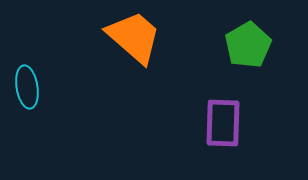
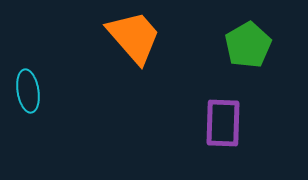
orange trapezoid: rotated 8 degrees clockwise
cyan ellipse: moved 1 px right, 4 px down
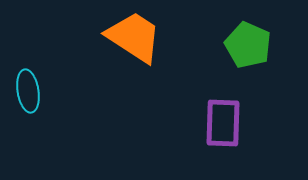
orange trapezoid: rotated 16 degrees counterclockwise
green pentagon: rotated 18 degrees counterclockwise
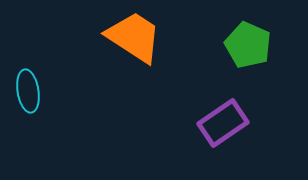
purple rectangle: rotated 54 degrees clockwise
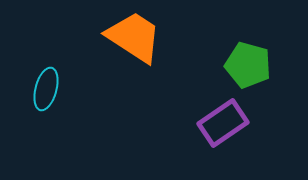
green pentagon: moved 20 px down; rotated 9 degrees counterclockwise
cyan ellipse: moved 18 px right, 2 px up; rotated 24 degrees clockwise
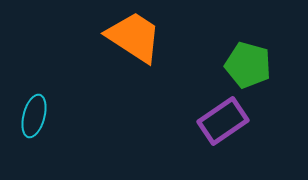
cyan ellipse: moved 12 px left, 27 px down
purple rectangle: moved 2 px up
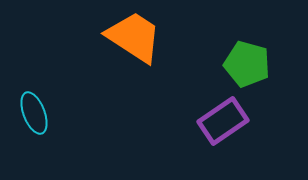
green pentagon: moved 1 px left, 1 px up
cyan ellipse: moved 3 px up; rotated 36 degrees counterclockwise
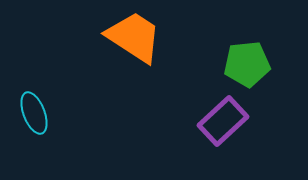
green pentagon: rotated 21 degrees counterclockwise
purple rectangle: rotated 9 degrees counterclockwise
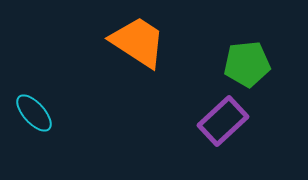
orange trapezoid: moved 4 px right, 5 px down
cyan ellipse: rotated 21 degrees counterclockwise
